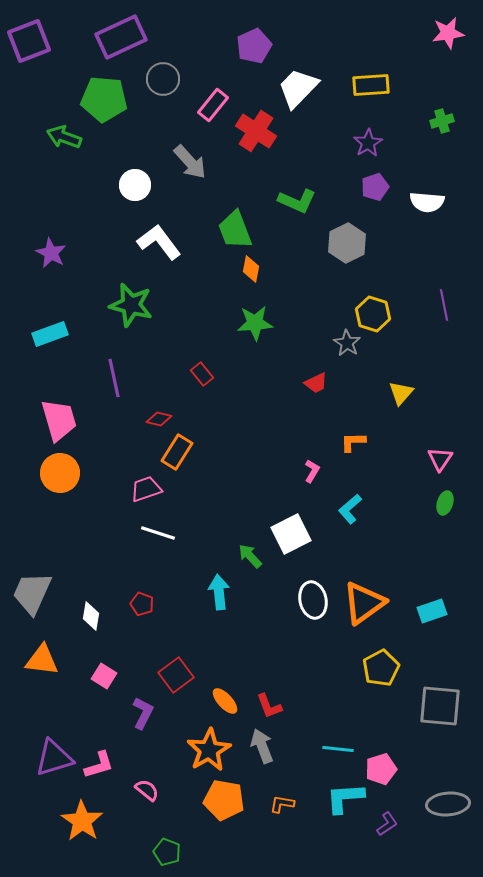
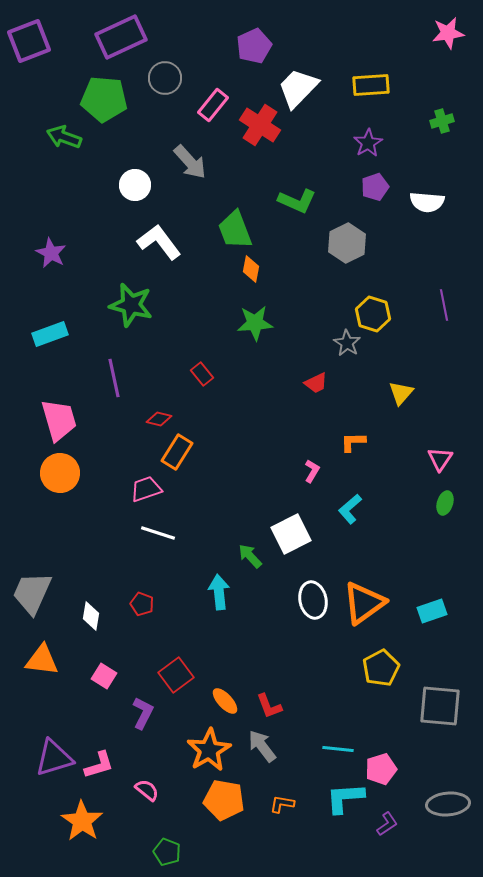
gray circle at (163, 79): moved 2 px right, 1 px up
red cross at (256, 131): moved 4 px right, 6 px up
gray arrow at (262, 746): rotated 16 degrees counterclockwise
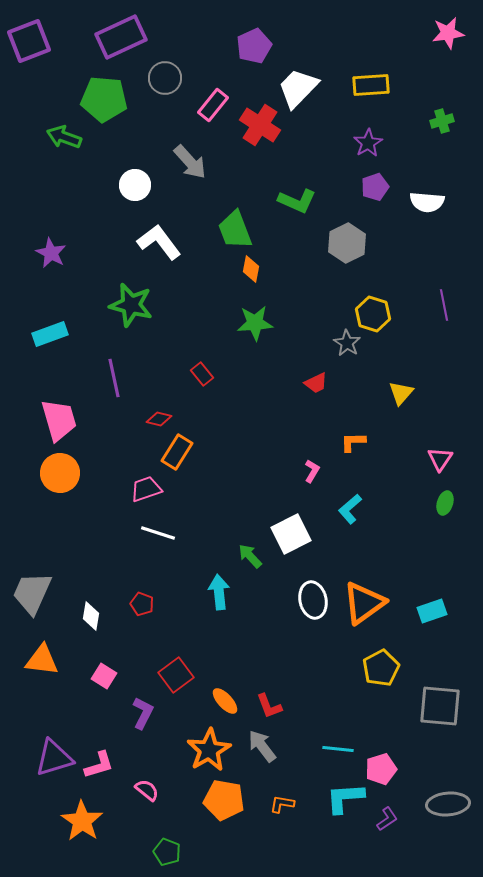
purple L-shape at (387, 824): moved 5 px up
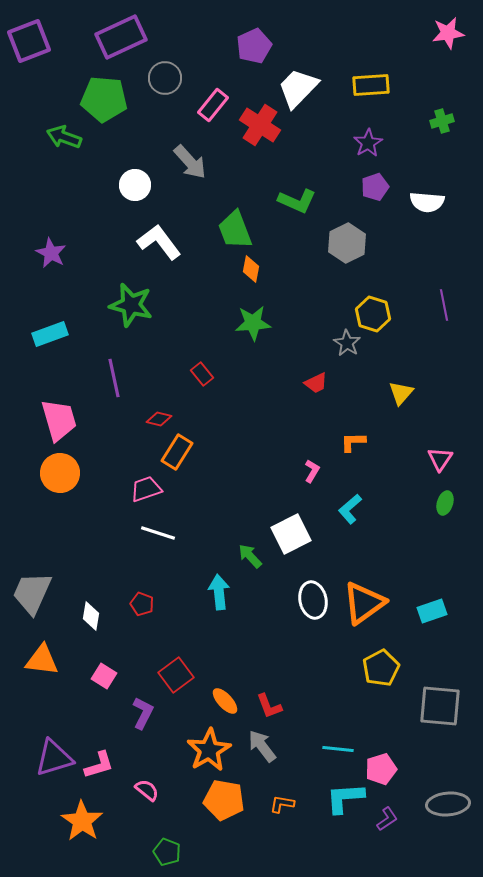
green star at (255, 323): moved 2 px left
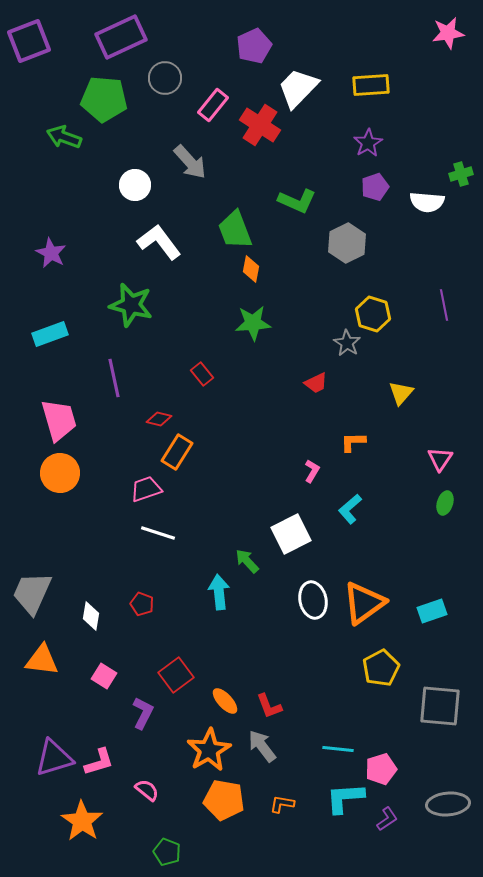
green cross at (442, 121): moved 19 px right, 53 px down
green arrow at (250, 556): moved 3 px left, 5 px down
pink L-shape at (99, 765): moved 3 px up
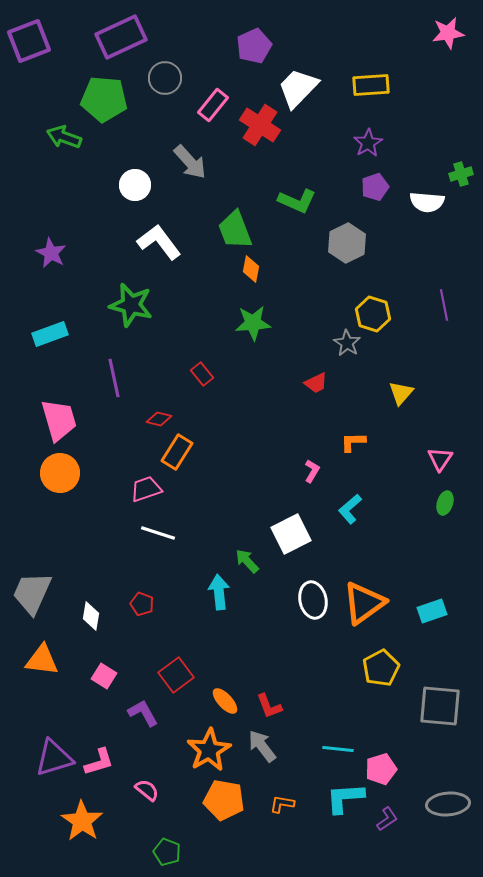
purple L-shape at (143, 713): rotated 56 degrees counterclockwise
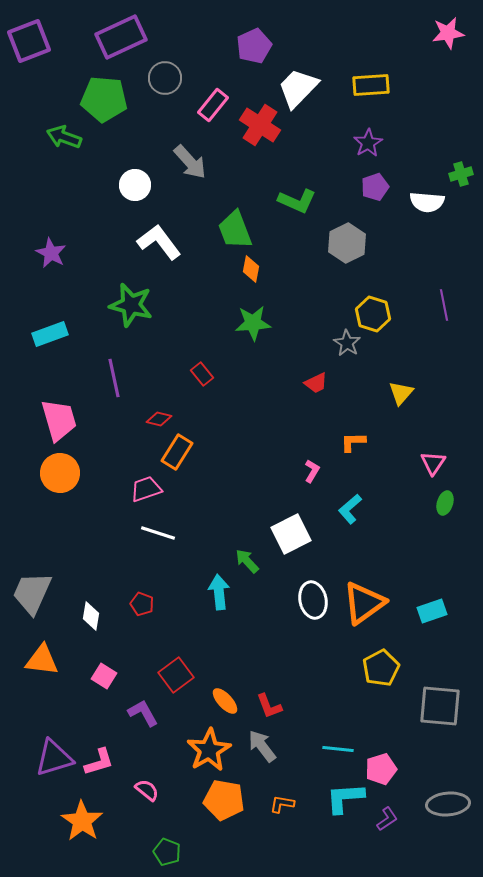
pink triangle at (440, 459): moved 7 px left, 4 px down
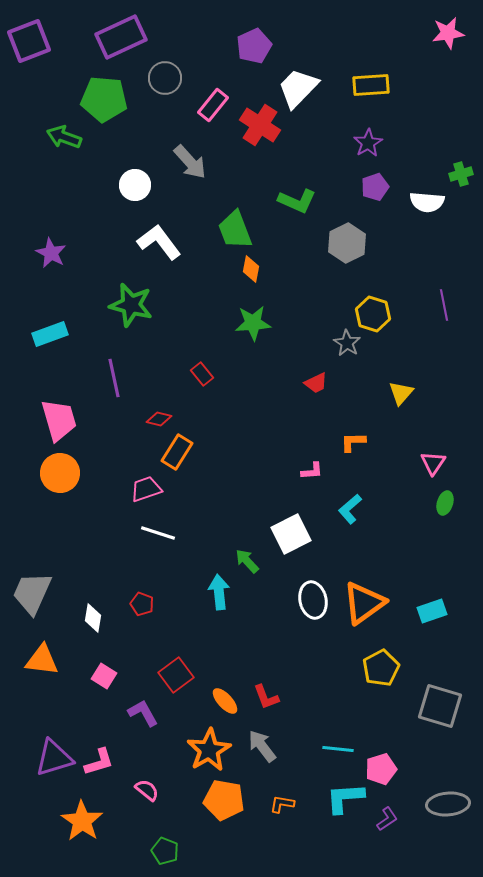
pink L-shape at (312, 471): rotated 55 degrees clockwise
white diamond at (91, 616): moved 2 px right, 2 px down
red L-shape at (269, 706): moved 3 px left, 9 px up
gray square at (440, 706): rotated 12 degrees clockwise
green pentagon at (167, 852): moved 2 px left, 1 px up
